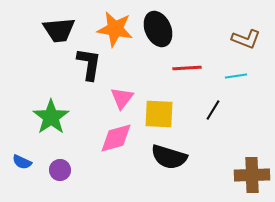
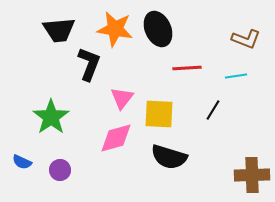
black L-shape: rotated 12 degrees clockwise
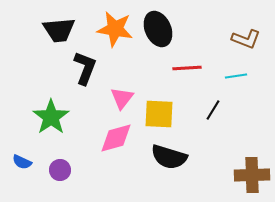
black L-shape: moved 4 px left, 4 px down
